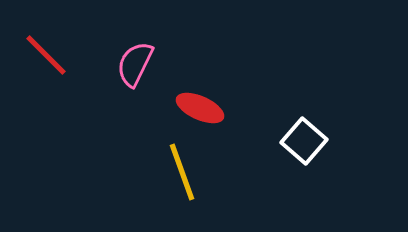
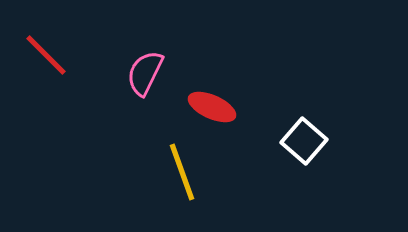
pink semicircle: moved 10 px right, 9 px down
red ellipse: moved 12 px right, 1 px up
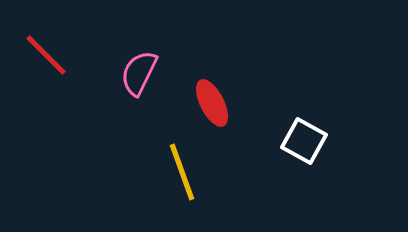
pink semicircle: moved 6 px left
red ellipse: moved 4 px up; rotated 39 degrees clockwise
white square: rotated 12 degrees counterclockwise
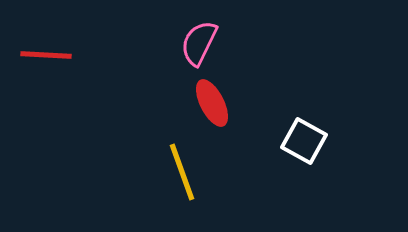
red line: rotated 42 degrees counterclockwise
pink semicircle: moved 60 px right, 30 px up
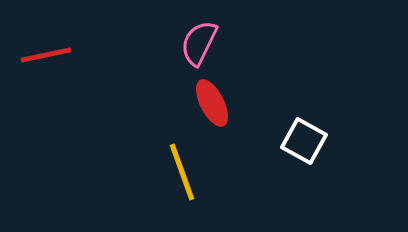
red line: rotated 15 degrees counterclockwise
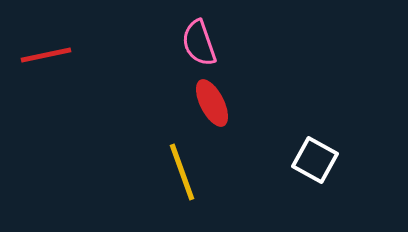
pink semicircle: rotated 45 degrees counterclockwise
white square: moved 11 px right, 19 px down
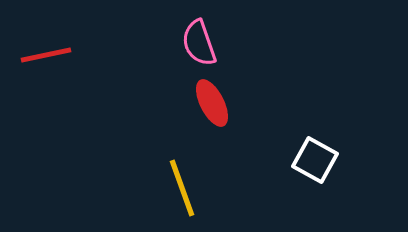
yellow line: moved 16 px down
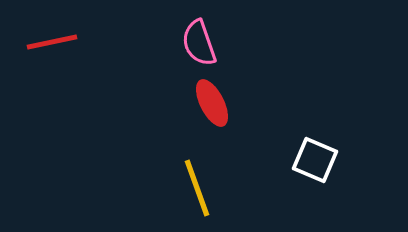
red line: moved 6 px right, 13 px up
white square: rotated 6 degrees counterclockwise
yellow line: moved 15 px right
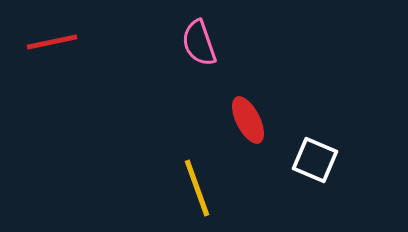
red ellipse: moved 36 px right, 17 px down
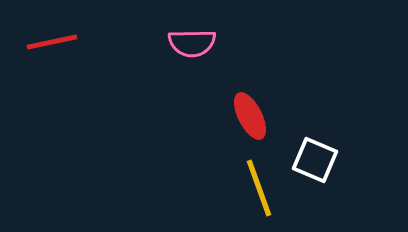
pink semicircle: moved 7 px left; rotated 72 degrees counterclockwise
red ellipse: moved 2 px right, 4 px up
yellow line: moved 62 px right
